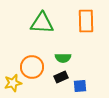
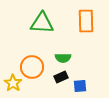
yellow star: rotated 24 degrees counterclockwise
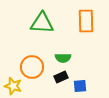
yellow star: moved 3 px down; rotated 18 degrees counterclockwise
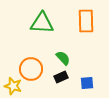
green semicircle: rotated 133 degrees counterclockwise
orange circle: moved 1 px left, 2 px down
blue square: moved 7 px right, 3 px up
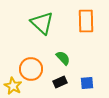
green triangle: rotated 40 degrees clockwise
black rectangle: moved 1 px left, 5 px down
yellow star: rotated 12 degrees clockwise
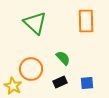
green triangle: moved 7 px left
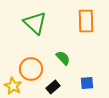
black rectangle: moved 7 px left, 5 px down; rotated 16 degrees counterclockwise
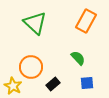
orange rectangle: rotated 30 degrees clockwise
green semicircle: moved 15 px right
orange circle: moved 2 px up
black rectangle: moved 3 px up
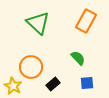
green triangle: moved 3 px right
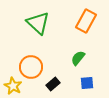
green semicircle: rotated 98 degrees counterclockwise
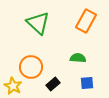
green semicircle: rotated 56 degrees clockwise
